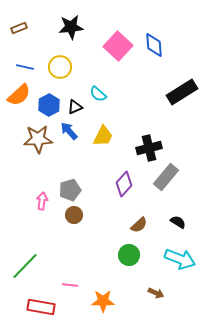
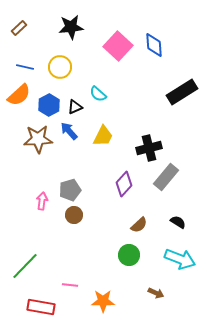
brown rectangle: rotated 21 degrees counterclockwise
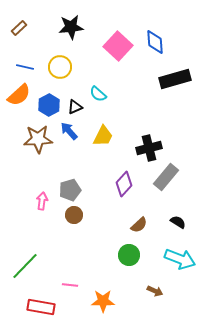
blue diamond: moved 1 px right, 3 px up
black rectangle: moved 7 px left, 13 px up; rotated 16 degrees clockwise
brown arrow: moved 1 px left, 2 px up
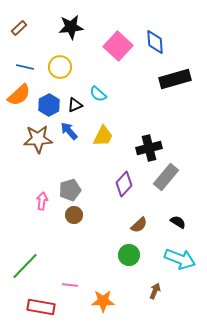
black triangle: moved 2 px up
brown arrow: rotated 91 degrees counterclockwise
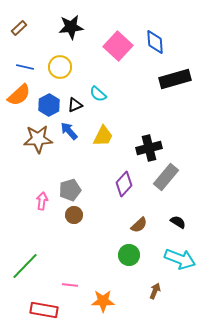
red rectangle: moved 3 px right, 3 px down
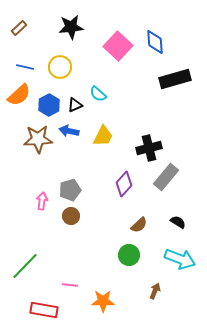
blue arrow: rotated 36 degrees counterclockwise
brown circle: moved 3 px left, 1 px down
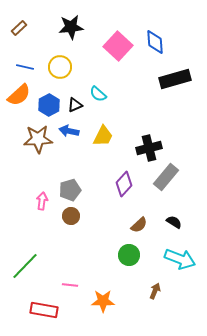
black semicircle: moved 4 px left
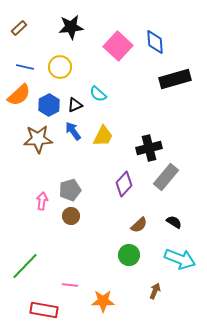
blue arrow: moved 4 px right; rotated 42 degrees clockwise
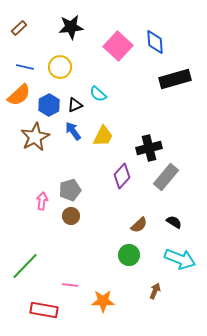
brown star: moved 3 px left, 2 px up; rotated 24 degrees counterclockwise
purple diamond: moved 2 px left, 8 px up
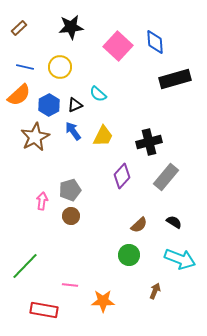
black cross: moved 6 px up
